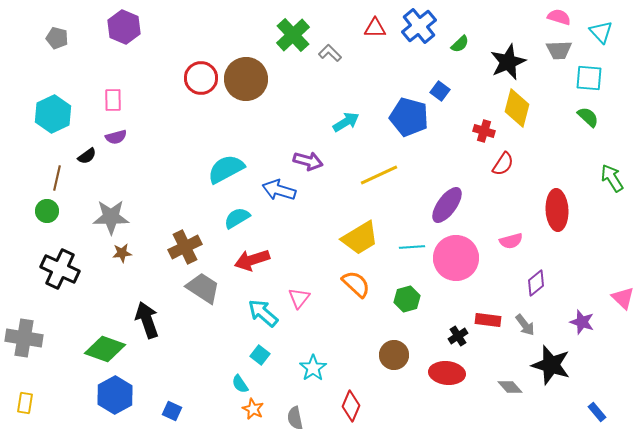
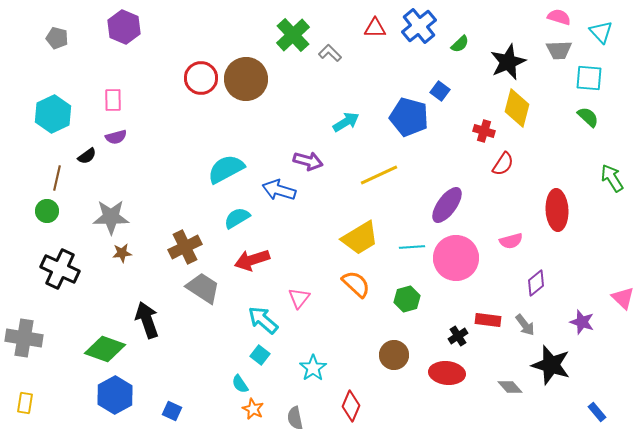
cyan arrow at (263, 313): moved 7 px down
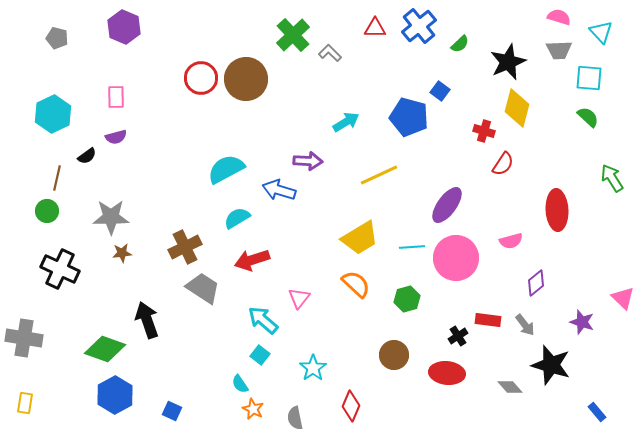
pink rectangle at (113, 100): moved 3 px right, 3 px up
purple arrow at (308, 161): rotated 12 degrees counterclockwise
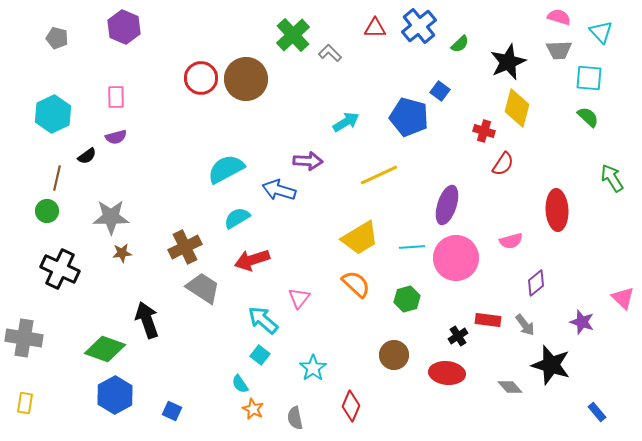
purple ellipse at (447, 205): rotated 18 degrees counterclockwise
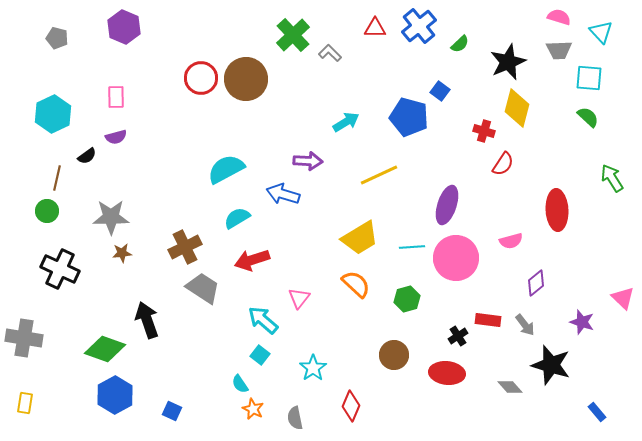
blue arrow at (279, 190): moved 4 px right, 4 px down
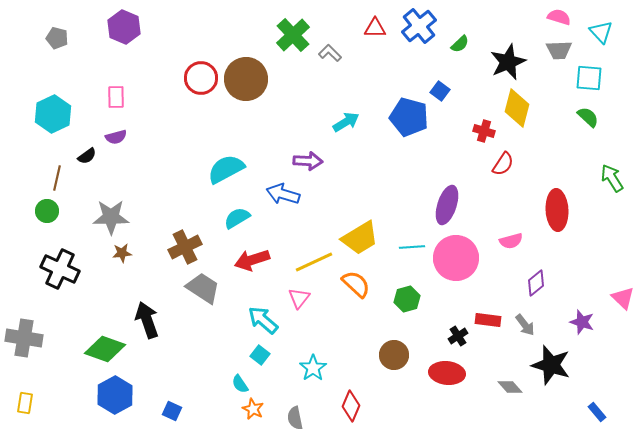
yellow line at (379, 175): moved 65 px left, 87 px down
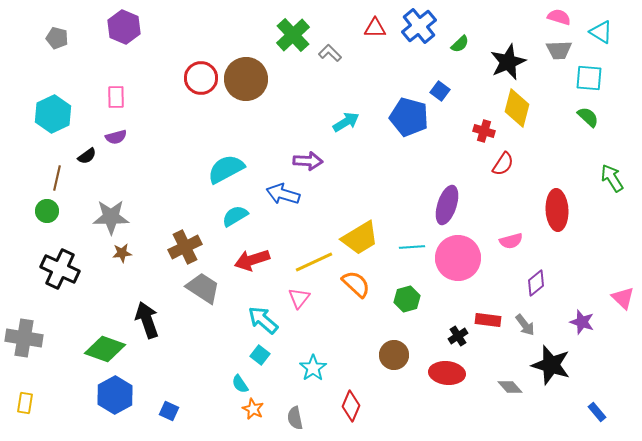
cyan triangle at (601, 32): rotated 15 degrees counterclockwise
cyan semicircle at (237, 218): moved 2 px left, 2 px up
pink circle at (456, 258): moved 2 px right
blue square at (172, 411): moved 3 px left
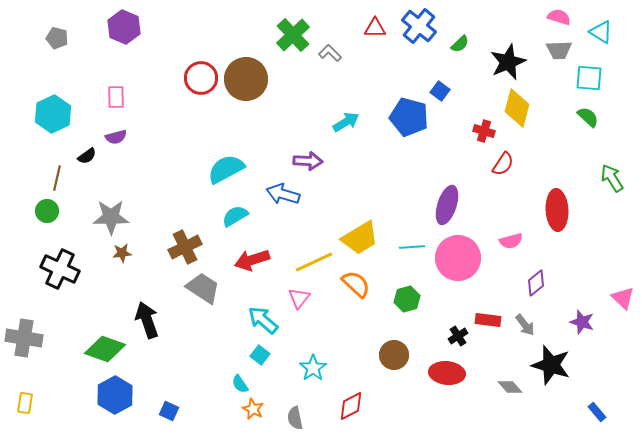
blue cross at (419, 26): rotated 12 degrees counterclockwise
red diamond at (351, 406): rotated 40 degrees clockwise
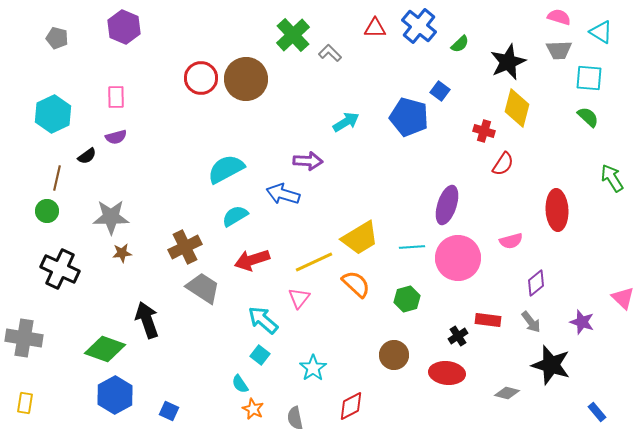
gray arrow at (525, 325): moved 6 px right, 3 px up
gray diamond at (510, 387): moved 3 px left, 6 px down; rotated 35 degrees counterclockwise
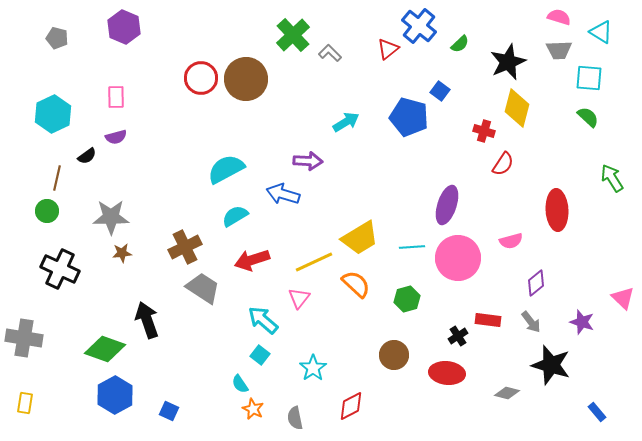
red triangle at (375, 28): moved 13 px right, 21 px down; rotated 40 degrees counterclockwise
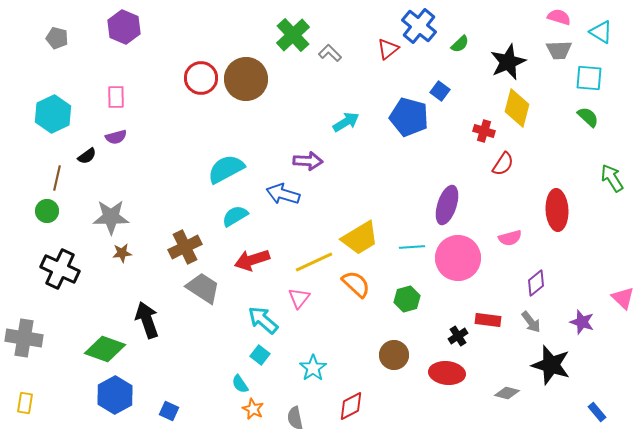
pink semicircle at (511, 241): moved 1 px left, 3 px up
